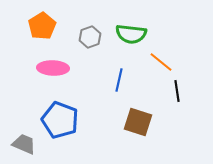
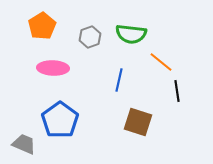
blue pentagon: rotated 15 degrees clockwise
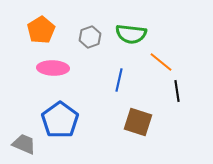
orange pentagon: moved 1 px left, 4 px down
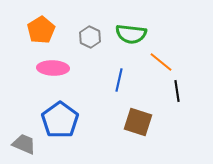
gray hexagon: rotated 15 degrees counterclockwise
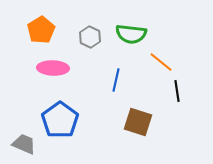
blue line: moved 3 px left
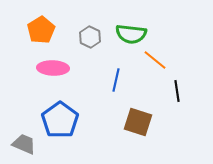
orange line: moved 6 px left, 2 px up
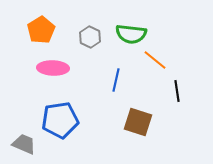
blue pentagon: rotated 27 degrees clockwise
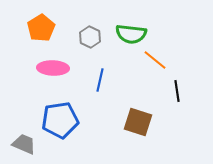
orange pentagon: moved 2 px up
blue line: moved 16 px left
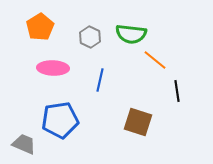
orange pentagon: moved 1 px left, 1 px up
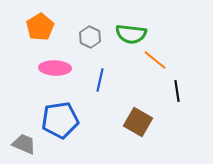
pink ellipse: moved 2 px right
brown square: rotated 12 degrees clockwise
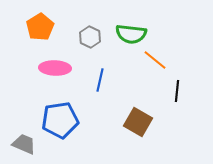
black line: rotated 15 degrees clockwise
